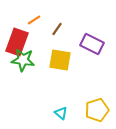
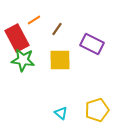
red rectangle: moved 4 px up; rotated 48 degrees counterclockwise
yellow square: rotated 10 degrees counterclockwise
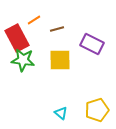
brown line: rotated 40 degrees clockwise
